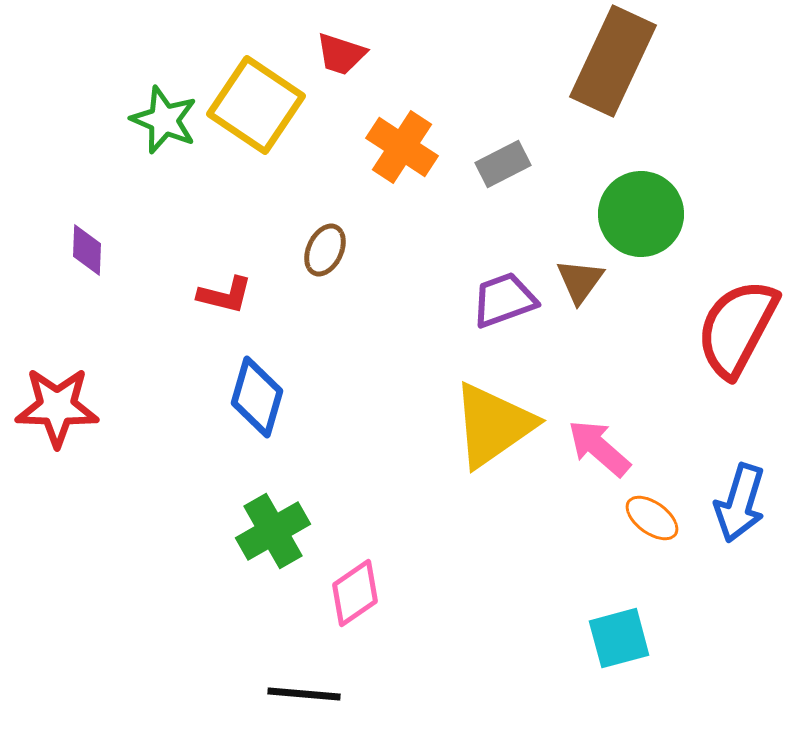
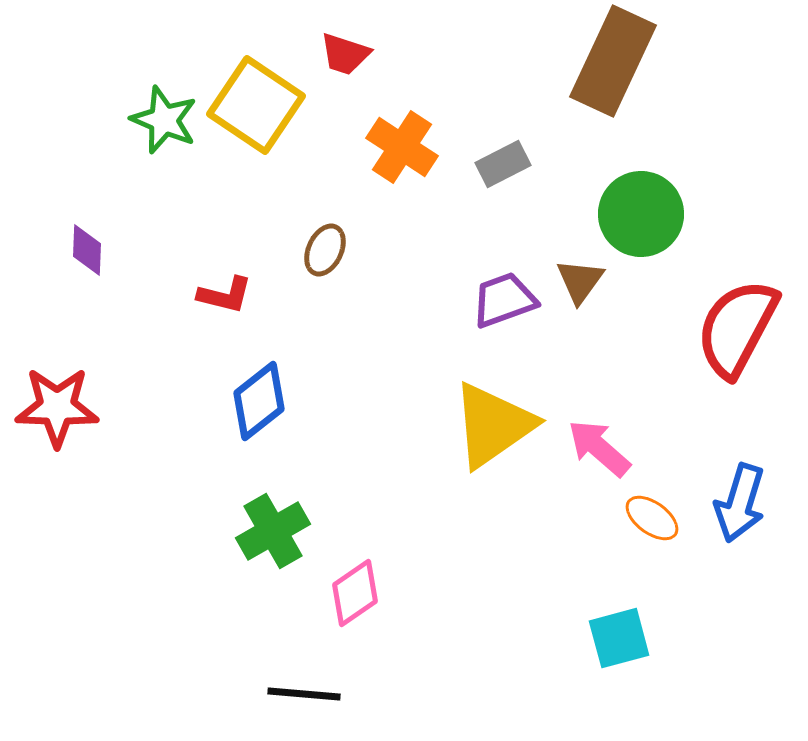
red trapezoid: moved 4 px right
blue diamond: moved 2 px right, 4 px down; rotated 36 degrees clockwise
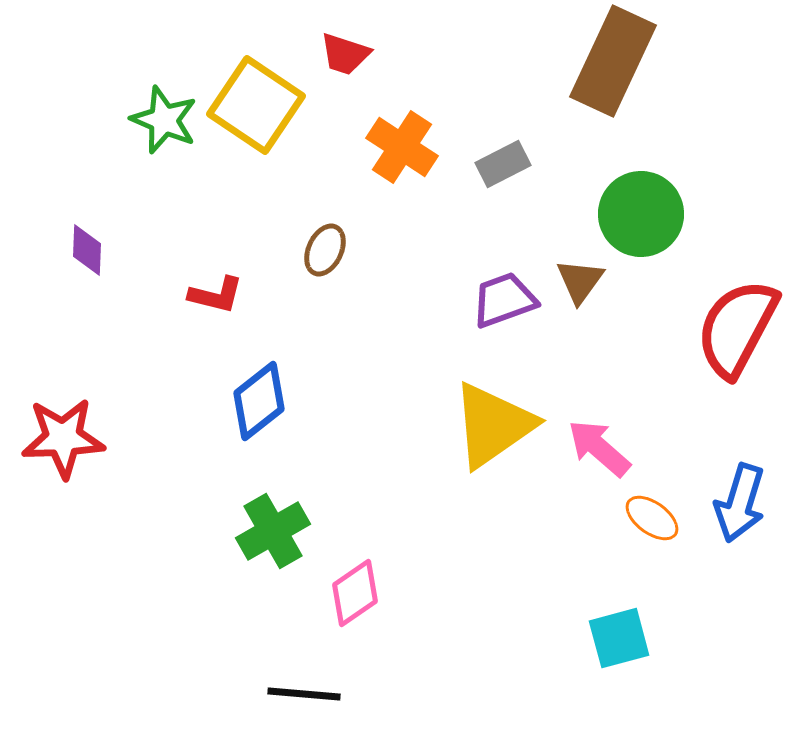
red L-shape: moved 9 px left
red star: moved 6 px right, 31 px down; rotated 4 degrees counterclockwise
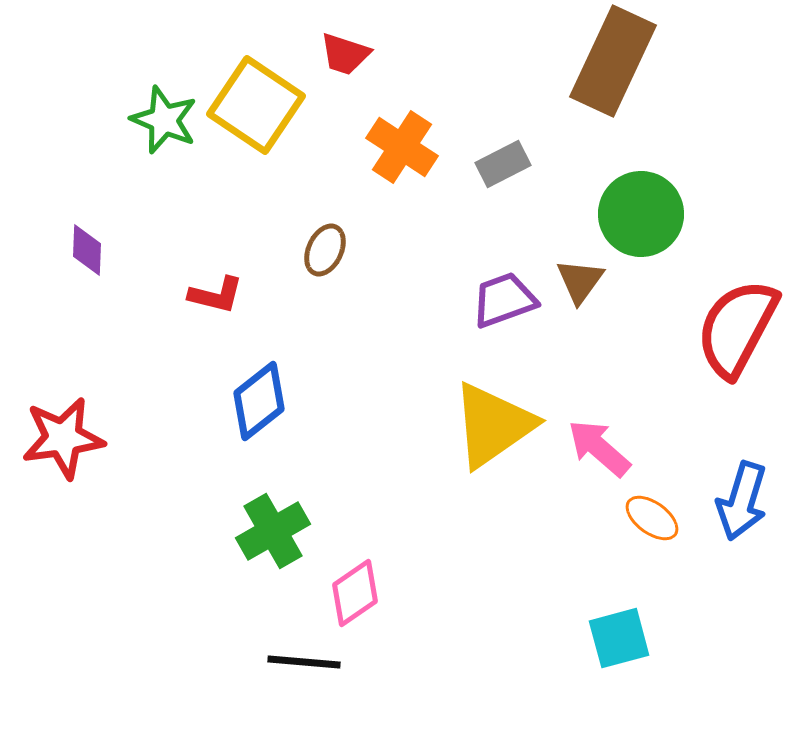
red star: rotated 6 degrees counterclockwise
blue arrow: moved 2 px right, 2 px up
black line: moved 32 px up
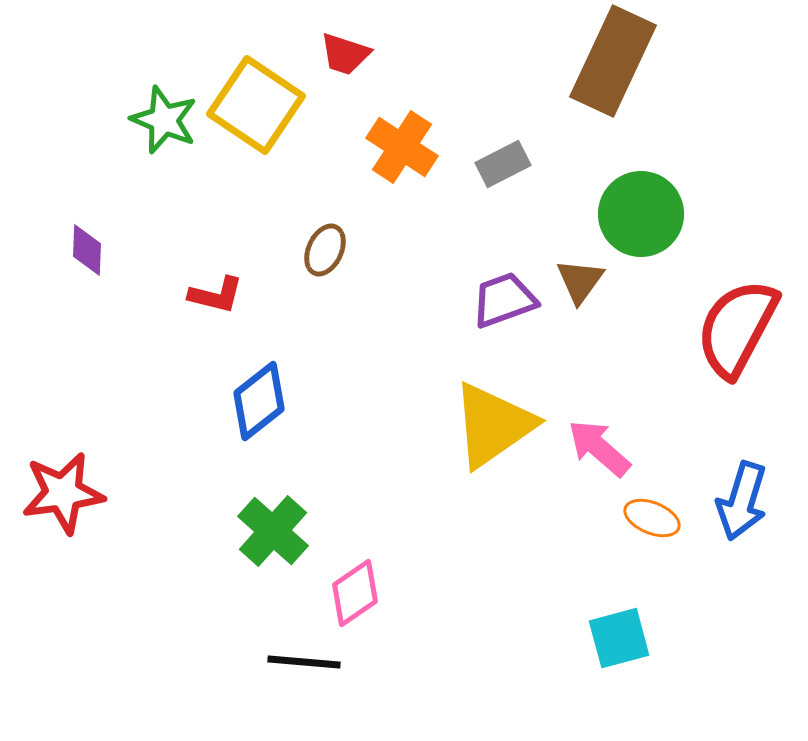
red star: moved 55 px down
orange ellipse: rotated 14 degrees counterclockwise
green cross: rotated 18 degrees counterclockwise
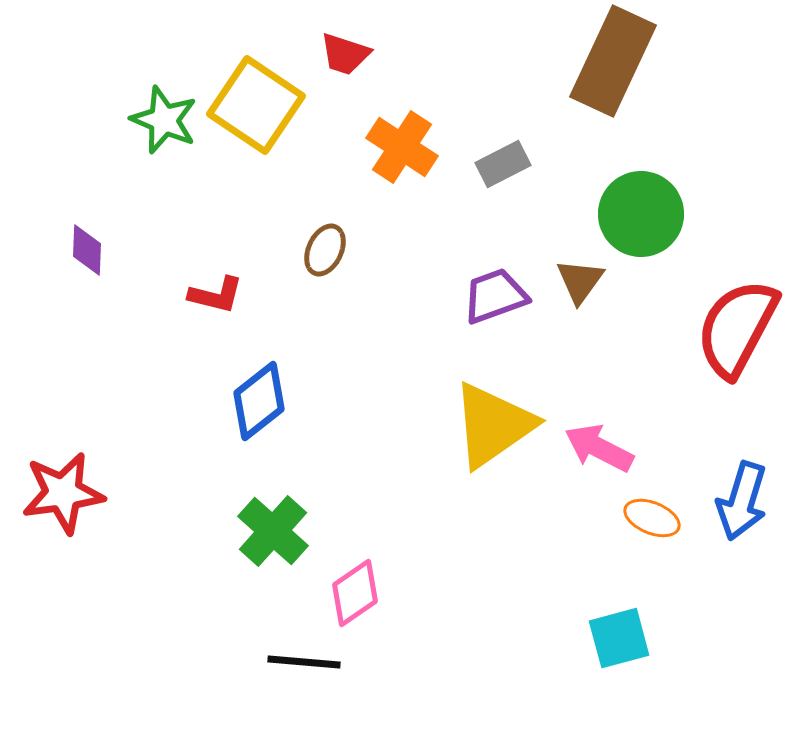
purple trapezoid: moved 9 px left, 4 px up
pink arrow: rotated 14 degrees counterclockwise
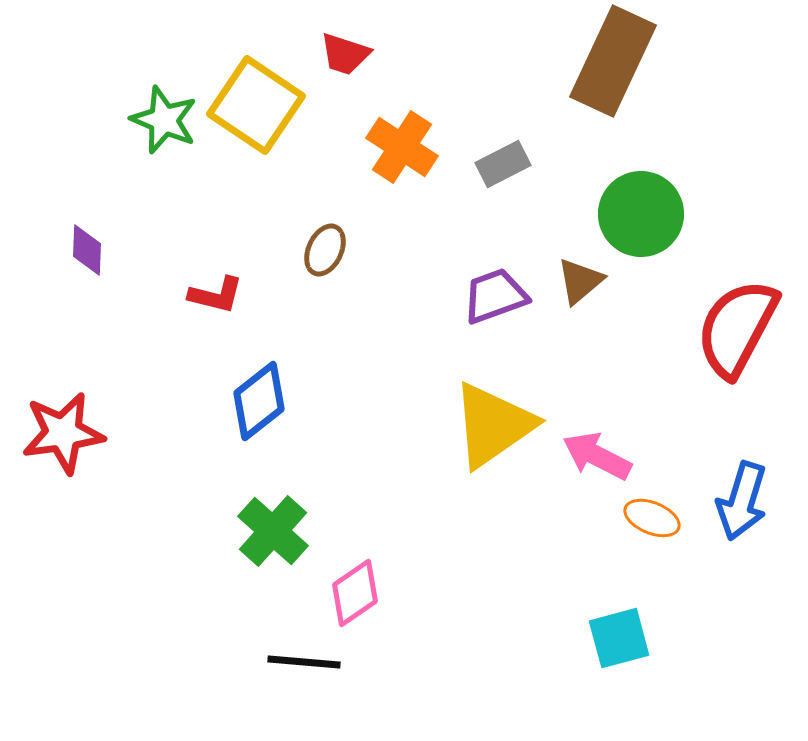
brown triangle: rotated 14 degrees clockwise
pink arrow: moved 2 px left, 8 px down
red star: moved 60 px up
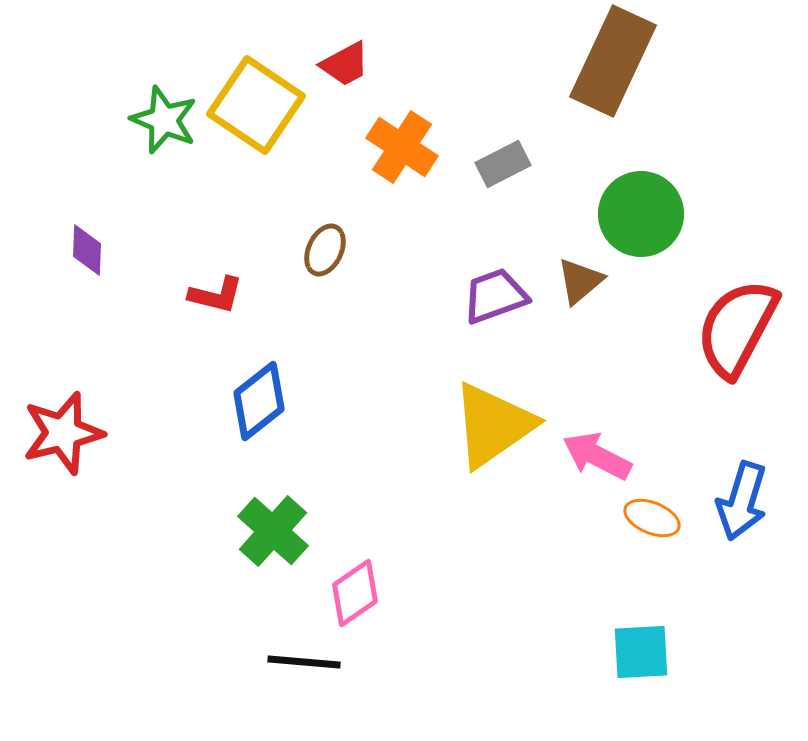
red trapezoid: moved 10 px down; rotated 46 degrees counterclockwise
red star: rotated 6 degrees counterclockwise
cyan square: moved 22 px right, 14 px down; rotated 12 degrees clockwise
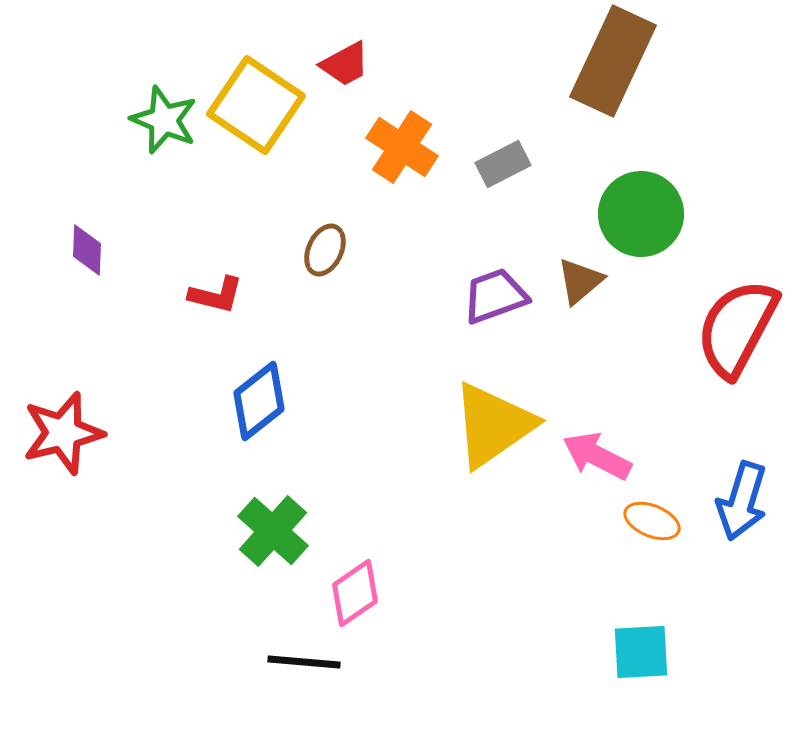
orange ellipse: moved 3 px down
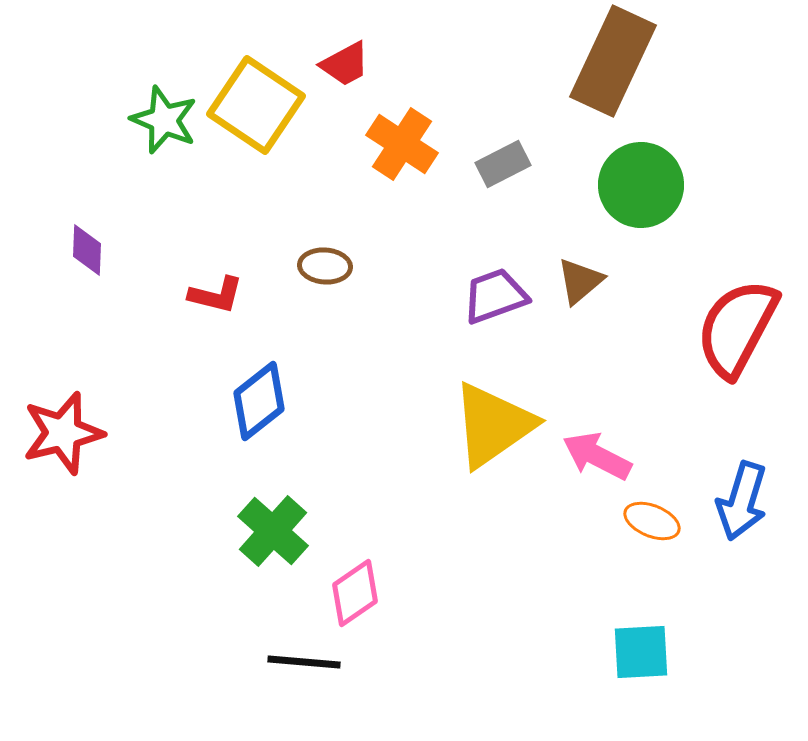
orange cross: moved 3 px up
green circle: moved 29 px up
brown ellipse: moved 16 px down; rotated 69 degrees clockwise
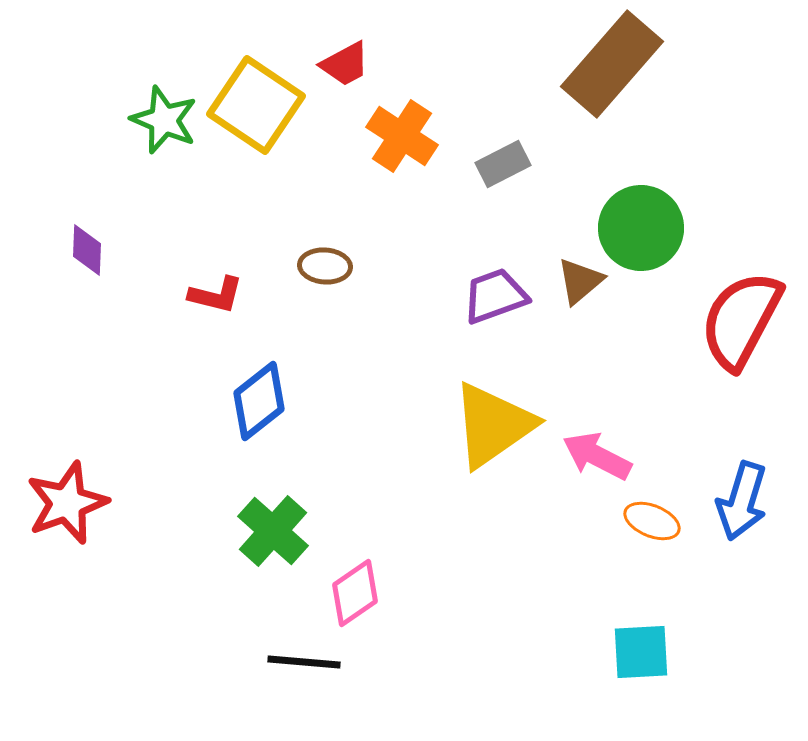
brown rectangle: moved 1 px left, 3 px down; rotated 16 degrees clockwise
orange cross: moved 8 px up
green circle: moved 43 px down
red semicircle: moved 4 px right, 8 px up
red star: moved 4 px right, 70 px down; rotated 6 degrees counterclockwise
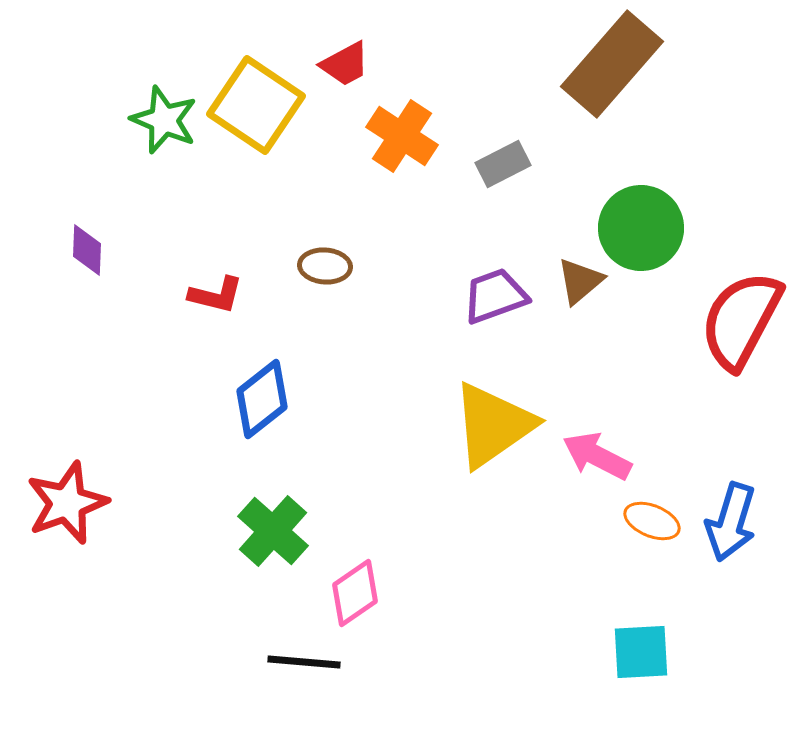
blue diamond: moved 3 px right, 2 px up
blue arrow: moved 11 px left, 21 px down
